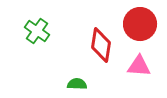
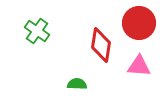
red circle: moved 1 px left, 1 px up
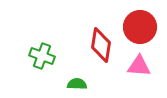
red circle: moved 1 px right, 4 px down
green cross: moved 5 px right, 25 px down; rotated 15 degrees counterclockwise
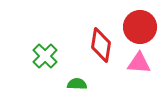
green cross: moved 3 px right; rotated 25 degrees clockwise
pink triangle: moved 3 px up
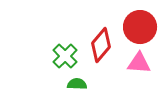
red diamond: rotated 32 degrees clockwise
green cross: moved 20 px right
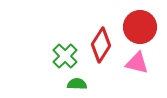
red diamond: rotated 8 degrees counterclockwise
pink triangle: moved 2 px left; rotated 10 degrees clockwise
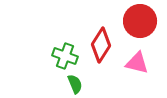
red circle: moved 6 px up
green cross: rotated 25 degrees counterclockwise
green semicircle: moved 2 px left; rotated 66 degrees clockwise
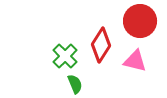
green cross: rotated 25 degrees clockwise
pink triangle: moved 2 px left, 2 px up
